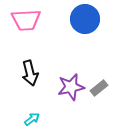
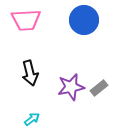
blue circle: moved 1 px left, 1 px down
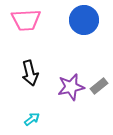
gray rectangle: moved 2 px up
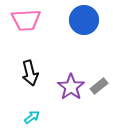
purple star: rotated 24 degrees counterclockwise
cyan arrow: moved 2 px up
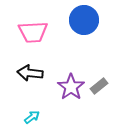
pink trapezoid: moved 7 px right, 12 px down
black arrow: rotated 110 degrees clockwise
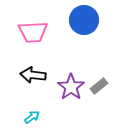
black arrow: moved 3 px right, 2 px down
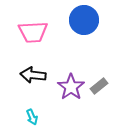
cyan arrow: rotated 105 degrees clockwise
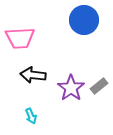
pink trapezoid: moved 13 px left, 6 px down
purple star: moved 1 px down
cyan arrow: moved 1 px left, 1 px up
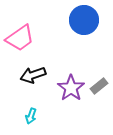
pink trapezoid: rotated 32 degrees counterclockwise
black arrow: rotated 25 degrees counterclockwise
cyan arrow: rotated 42 degrees clockwise
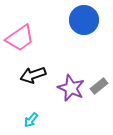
purple star: rotated 12 degrees counterclockwise
cyan arrow: moved 4 px down; rotated 21 degrees clockwise
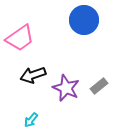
purple star: moved 5 px left
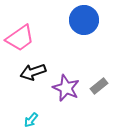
black arrow: moved 3 px up
